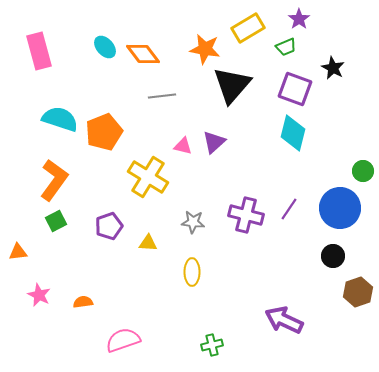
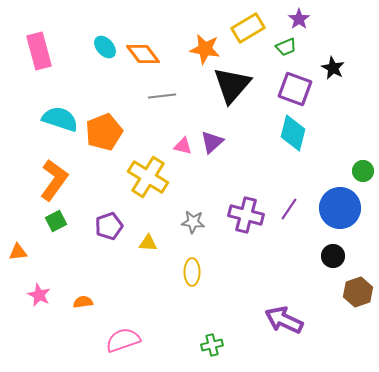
purple triangle: moved 2 px left
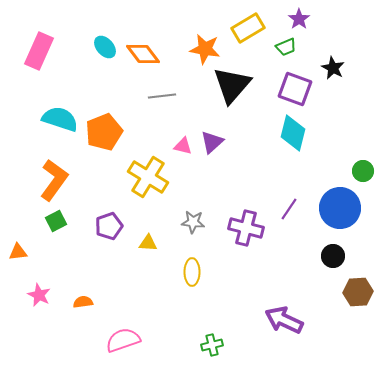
pink rectangle: rotated 39 degrees clockwise
purple cross: moved 13 px down
brown hexagon: rotated 16 degrees clockwise
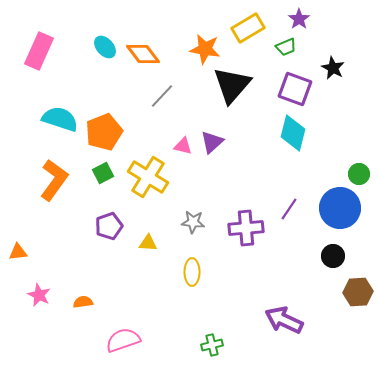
gray line: rotated 40 degrees counterclockwise
green circle: moved 4 px left, 3 px down
green square: moved 47 px right, 48 px up
purple cross: rotated 20 degrees counterclockwise
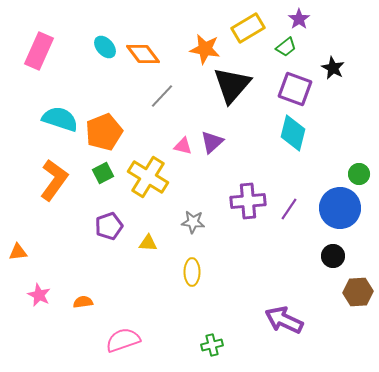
green trapezoid: rotated 15 degrees counterclockwise
purple cross: moved 2 px right, 27 px up
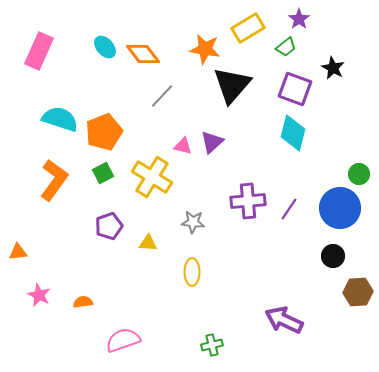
yellow cross: moved 4 px right
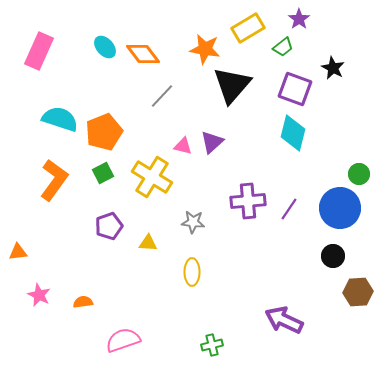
green trapezoid: moved 3 px left
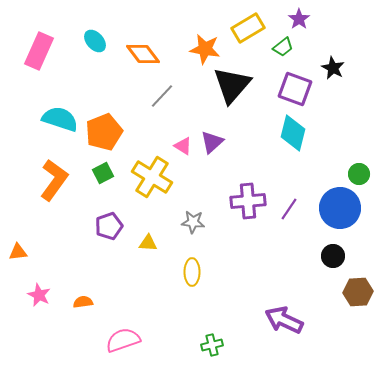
cyan ellipse: moved 10 px left, 6 px up
pink triangle: rotated 18 degrees clockwise
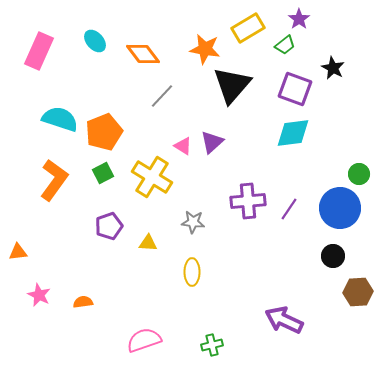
green trapezoid: moved 2 px right, 2 px up
cyan diamond: rotated 69 degrees clockwise
pink semicircle: moved 21 px right
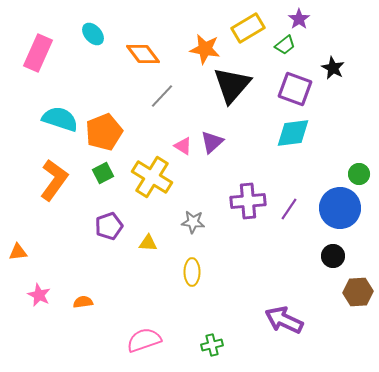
cyan ellipse: moved 2 px left, 7 px up
pink rectangle: moved 1 px left, 2 px down
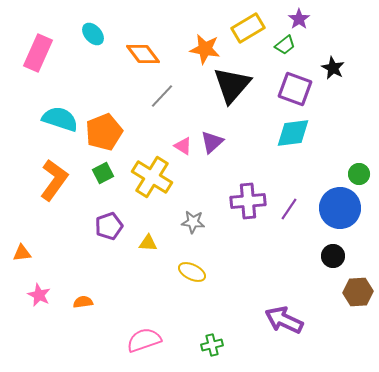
orange triangle: moved 4 px right, 1 px down
yellow ellipse: rotated 64 degrees counterclockwise
